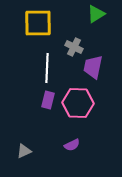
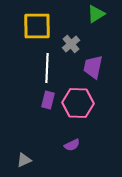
yellow square: moved 1 px left, 3 px down
gray cross: moved 3 px left, 3 px up; rotated 24 degrees clockwise
gray triangle: moved 9 px down
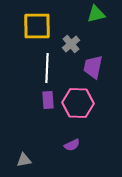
green triangle: rotated 18 degrees clockwise
purple rectangle: rotated 18 degrees counterclockwise
gray triangle: rotated 14 degrees clockwise
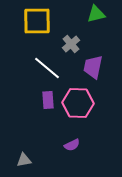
yellow square: moved 5 px up
white line: rotated 52 degrees counterclockwise
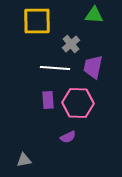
green triangle: moved 2 px left, 1 px down; rotated 18 degrees clockwise
white line: moved 8 px right; rotated 36 degrees counterclockwise
purple semicircle: moved 4 px left, 8 px up
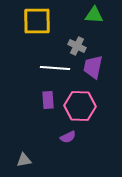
gray cross: moved 6 px right, 2 px down; rotated 24 degrees counterclockwise
pink hexagon: moved 2 px right, 3 px down
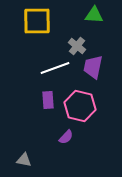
gray cross: rotated 12 degrees clockwise
white line: rotated 24 degrees counterclockwise
pink hexagon: rotated 12 degrees clockwise
purple semicircle: moved 2 px left; rotated 21 degrees counterclockwise
gray triangle: rotated 21 degrees clockwise
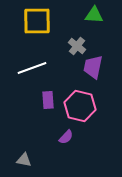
white line: moved 23 px left
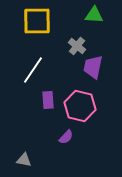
white line: moved 1 px right, 2 px down; rotated 36 degrees counterclockwise
